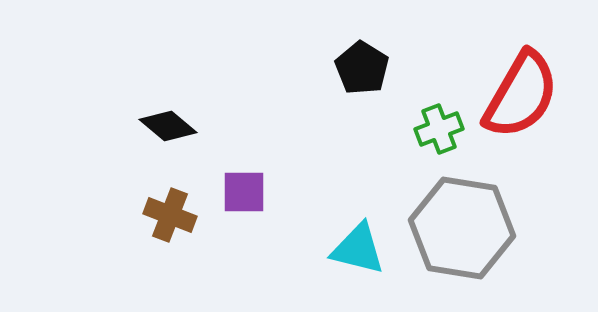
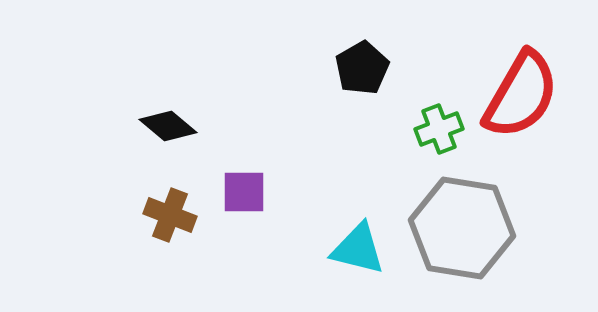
black pentagon: rotated 10 degrees clockwise
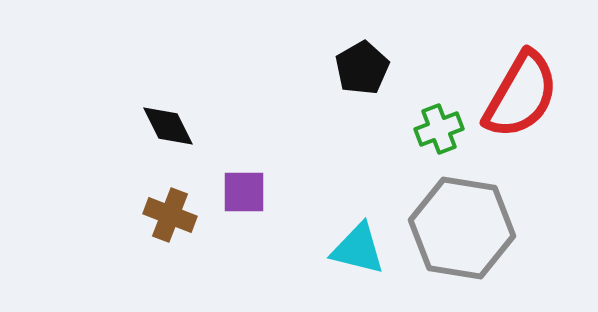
black diamond: rotated 24 degrees clockwise
